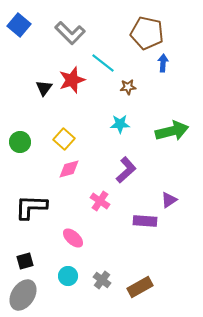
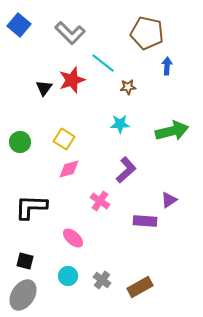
blue arrow: moved 4 px right, 3 px down
yellow square: rotated 10 degrees counterclockwise
black square: rotated 30 degrees clockwise
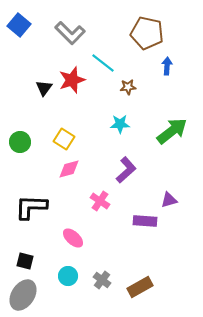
green arrow: rotated 24 degrees counterclockwise
purple triangle: rotated 18 degrees clockwise
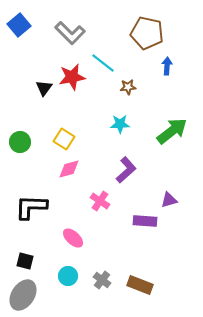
blue square: rotated 10 degrees clockwise
red star: moved 3 px up; rotated 8 degrees clockwise
brown rectangle: moved 2 px up; rotated 50 degrees clockwise
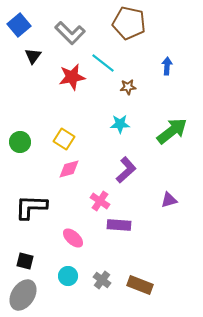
brown pentagon: moved 18 px left, 10 px up
black triangle: moved 11 px left, 32 px up
purple rectangle: moved 26 px left, 4 px down
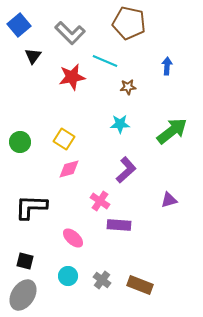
cyan line: moved 2 px right, 2 px up; rotated 15 degrees counterclockwise
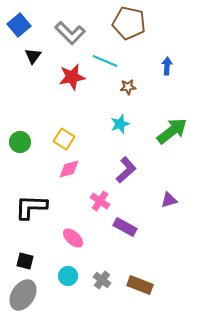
cyan star: rotated 18 degrees counterclockwise
purple rectangle: moved 6 px right, 2 px down; rotated 25 degrees clockwise
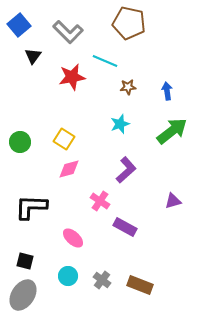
gray L-shape: moved 2 px left, 1 px up
blue arrow: moved 25 px down; rotated 12 degrees counterclockwise
purple triangle: moved 4 px right, 1 px down
